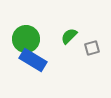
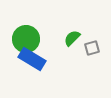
green semicircle: moved 3 px right, 2 px down
blue rectangle: moved 1 px left, 1 px up
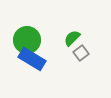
green circle: moved 1 px right, 1 px down
gray square: moved 11 px left, 5 px down; rotated 21 degrees counterclockwise
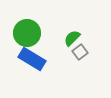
green circle: moved 7 px up
gray square: moved 1 px left, 1 px up
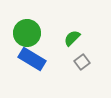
gray square: moved 2 px right, 10 px down
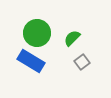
green circle: moved 10 px right
blue rectangle: moved 1 px left, 2 px down
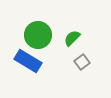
green circle: moved 1 px right, 2 px down
blue rectangle: moved 3 px left
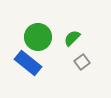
green circle: moved 2 px down
blue rectangle: moved 2 px down; rotated 8 degrees clockwise
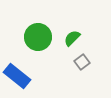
blue rectangle: moved 11 px left, 13 px down
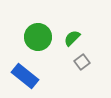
blue rectangle: moved 8 px right
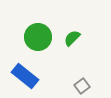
gray square: moved 24 px down
